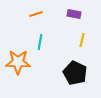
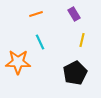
purple rectangle: rotated 48 degrees clockwise
cyan line: rotated 35 degrees counterclockwise
black pentagon: rotated 20 degrees clockwise
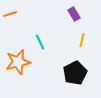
orange line: moved 26 px left
orange star: rotated 15 degrees counterclockwise
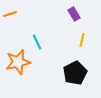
cyan line: moved 3 px left
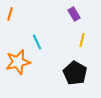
orange line: rotated 56 degrees counterclockwise
black pentagon: rotated 15 degrees counterclockwise
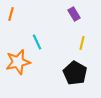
orange line: moved 1 px right
yellow line: moved 3 px down
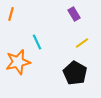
yellow line: rotated 40 degrees clockwise
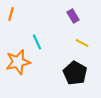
purple rectangle: moved 1 px left, 2 px down
yellow line: rotated 64 degrees clockwise
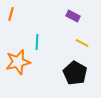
purple rectangle: rotated 32 degrees counterclockwise
cyan line: rotated 28 degrees clockwise
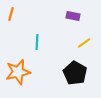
purple rectangle: rotated 16 degrees counterclockwise
yellow line: moved 2 px right; rotated 64 degrees counterclockwise
orange star: moved 10 px down
